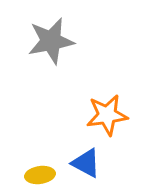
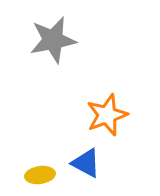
gray star: moved 2 px right, 1 px up
orange star: rotated 12 degrees counterclockwise
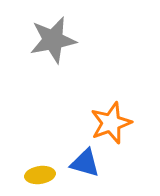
orange star: moved 4 px right, 8 px down
blue triangle: moved 1 px left; rotated 12 degrees counterclockwise
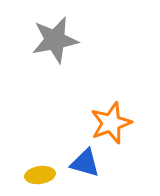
gray star: moved 2 px right
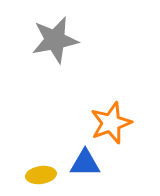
blue triangle: rotated 16 degrees counterclockwise
yellow ellipse: moved 1 px right
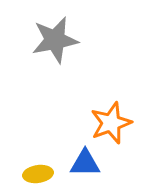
yellow ellipse: moved 3 px left, 1 px up
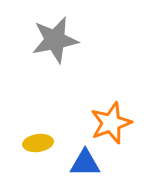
yellow ellipse: moved 31 px up
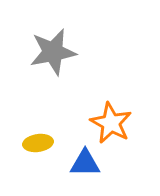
gray star: moved 2 px left, 12 px down
orange star: rotated 24 degrees counterclockwise
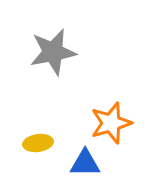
orange star: rotated 27 degrees clockwise
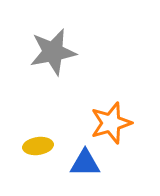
yellow ellipse: moved 3 px down
